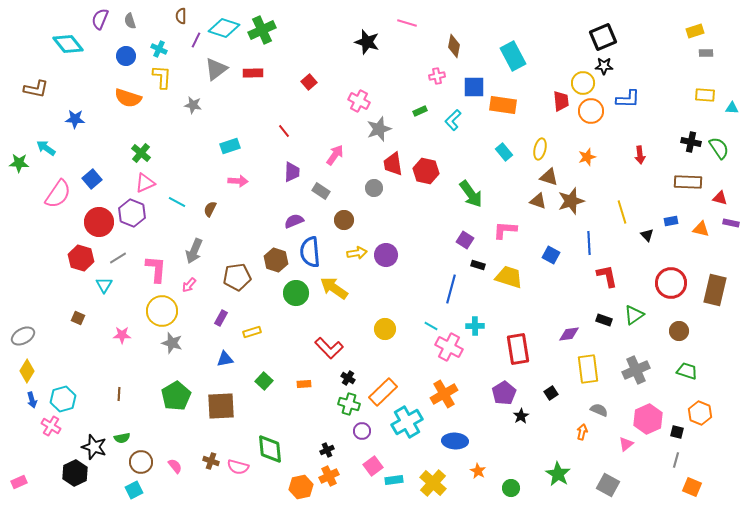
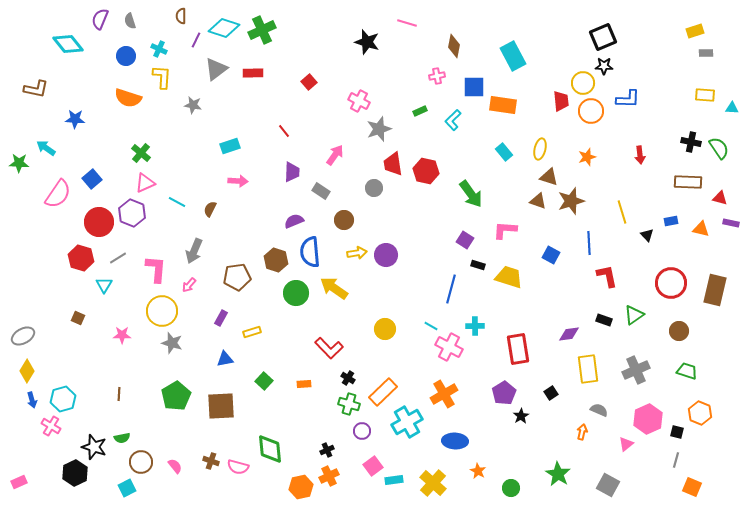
cyan square at (134, 490): moved 7 px left, 2 px up
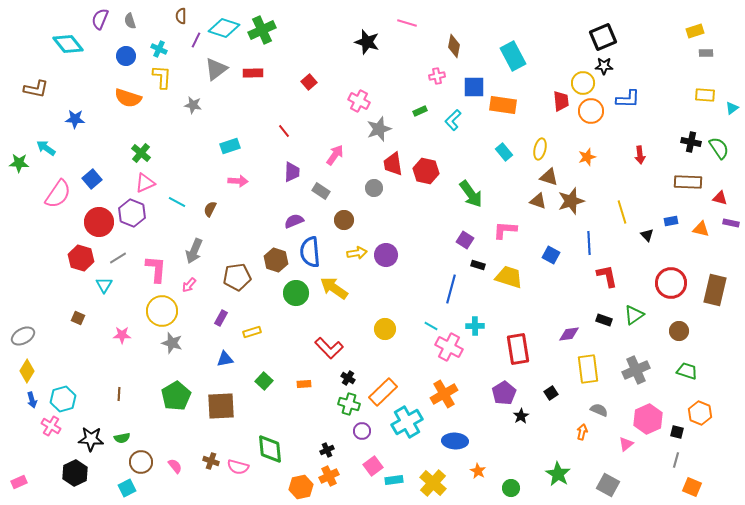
cyan triangle at (732, 108): rotated 40 degrees counterclockwise
black star at (94, 447): moved 3 px left, 8 px up; rotated 15 degrees counterclockwise
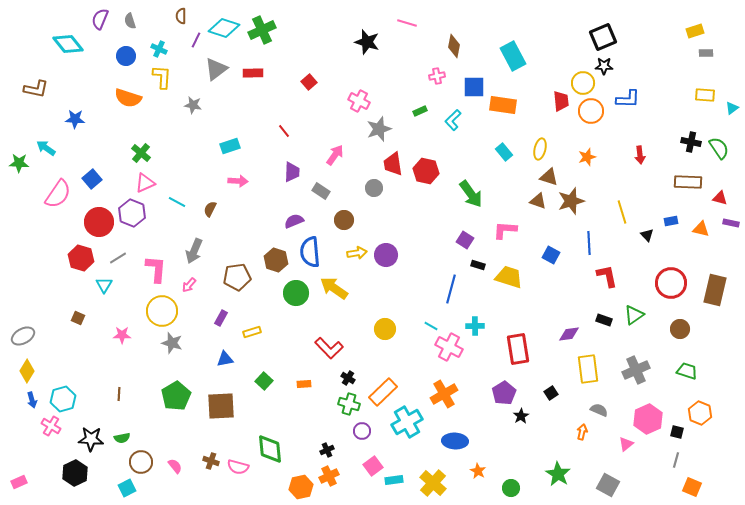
brown circle at (679, 331): moved 1 px right, 2 px up
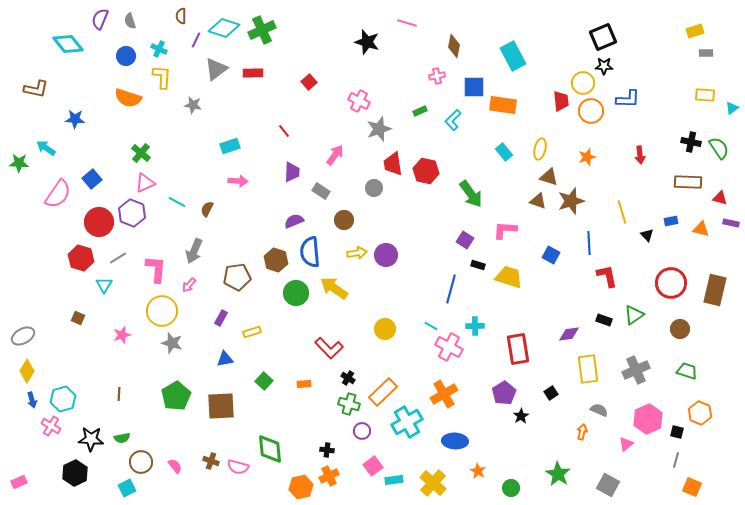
brown semicircle at (210, 209): moved 3 px left
pink star at (122, 335): rotated 18 degrees counterclockwise
black cross at (327, 450): rotated 32 degrees clockwise
